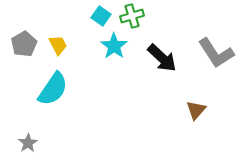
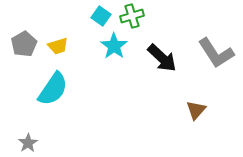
yellow trapezoid: moved 1 px down; rotated 100 degrees clockwise
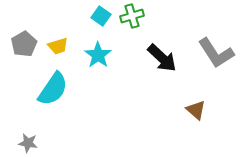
cyan star: moved 16 px left, 9 px down
brown triangle: rotated 30 degrees counterclockwise
gray star: rotated 30 degrees counterclockwise
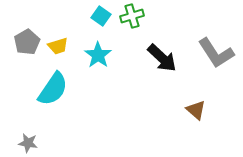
gray pentagon: moved 3 px right, 2 px up
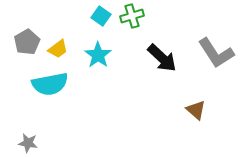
yellow trapezoid: moved 3 px down; rotated 20 degrees counterclockwise
cyan semicircle: moved 3 px left, 5 px up; rotated 45 degrees clockwise
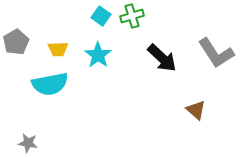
gray pentagon: moved 11 px left
yellow trapezoid: rotated 35 degrees clockwise
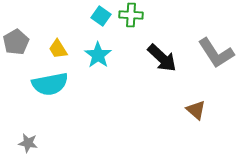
green cross: moved 1 px left, 1 px up; rotated 20 degrees clockwise
yellow trapezoid: rotated 60 degrees clockwise
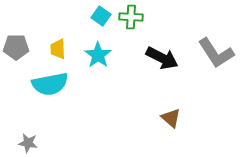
green cross: moved 2 px down
gray pentagon: moved 5 px down; rotated 30 degrees clockwise
yellow trapezoid: rotated 30 degrees clockwise
black arrow: rotated 16 degrees counterclockwise
brown triangle: moved 25 px left, 8 px down
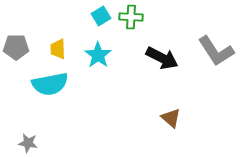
cyan square: rotated 24 degrees clockwise
gray L-shape: moved 2 px up
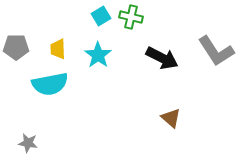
green cross: rotated 10 degrees clockwise
